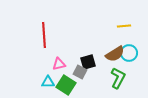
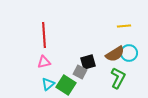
pink triangle: moved 15 px left, 2 px up
cyan triangle: moved 2 px down; rotated 40 degrees counterclockwise
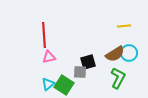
pink triangle: moved 5 px right, 5 px up
gray square: rotated 24 degrees counterclockwise
green square: moved 2 px left
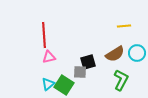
cyan circle: moved 8 px right
green L-shape: moved 3 px right, 2 px down
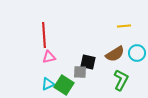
black square: rotated 28 degrees clockwise
cyan triangle: rotated 16 degrees clockwise
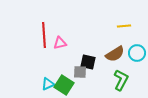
pink triangle: moved 11 px right, 14 px up
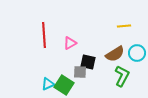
pink triangle: moved 10 px right; rotated 16 degrees counterclockwise
green L-shape: moved 1 px right, 4 px up
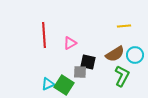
cyan circle: moved 2 px left, 2 px down
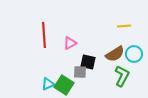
cyan circle: moved 1 px left, 1 px up
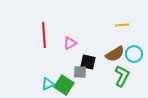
yellow line: moved 2 px left, 1 px up
